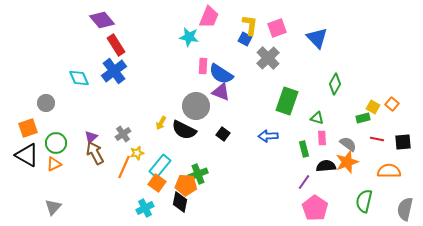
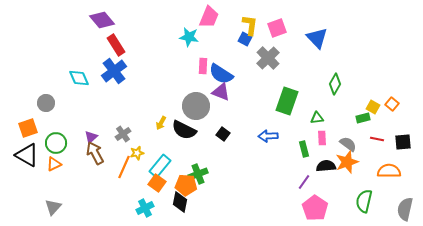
green triangle at (317, 118): rotated 24 degrees counterclockwise
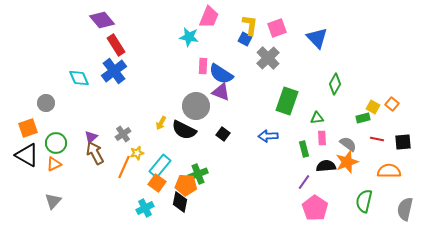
gray triangle at (53, 207): moved 6 px up
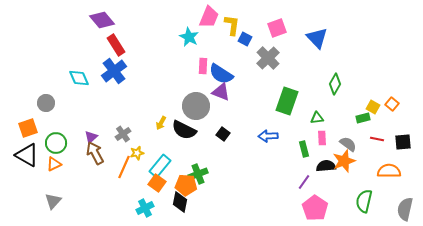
yellow L-shape at (250, 25): moved 18 px left
cyan star at (189, 37): rotated 18 degrees clockwise
orange star at (347, 162): moved 3 px left, 1 px up
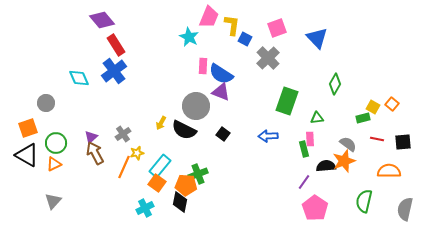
pink rectangle at (322, 138): moved 12 px left, 1 px down
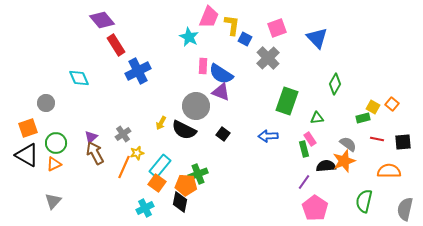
blue cross at (114, 71): moved 24 px right; rotated 10 degrees clockwise
pink rectangle at (310, 139): rotated 32 degrees counterclockwise
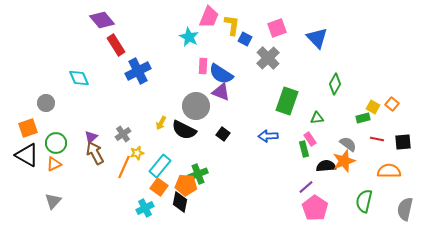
purple line at (304, 182): moved 2 px right, 5 px down; rotated 14 degrees clockwise
orange square at (157, 183): moved 2 px right, 4 px down
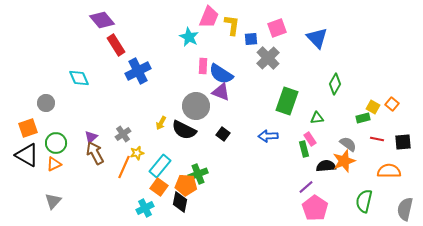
blue square at (245, 39): moved 6 px right; rotated 32 degrees counterclockwise
